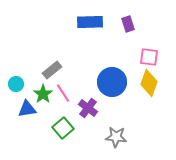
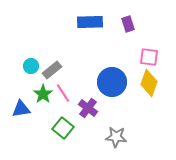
cyan circle: moved 15 px right, 18 px up
blue triangle: moved 6 px left
green square: rotated 10 degrees counterclockwise
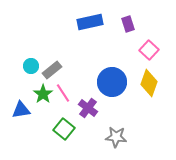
blue rectangle: rotated 10 degrees counterclockwise
pink square: moved 7 px up; rotated 36 degrees clockwise
blue triangle: moved 1 px down
green square: moved 1 px right, 1 px down
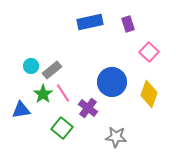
pink square: moved 2 px down
yellow diamond: moved 11 px down
green square: moved 2 px left, 1 px up
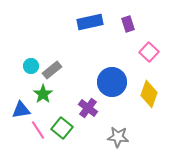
pink line: moved 25 px left, 37 px down
gray star: moved 2 px right
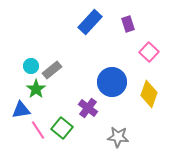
blue rectangle: rotated 35 degrees counterclockwise
green star: moved 7 px left, 5 px up
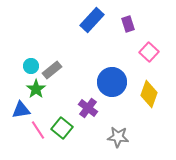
blue rectangle: moved 2 px right, 2 px up
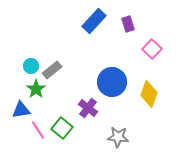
blue rectangle: moved 2 px right, 1 px down
pink square: moved 3 px right, 3 px up
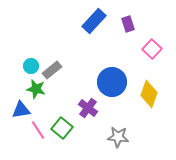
green star: rotated 24 degrees counterclockwise
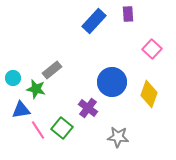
purple rectangle: moved 10 px up; rotated 14 degrees clockwise
cyan circle: moved 18 px left, 12 px down
